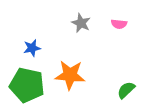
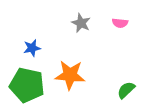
pink semicircle: moved 1 px right, 1 px up
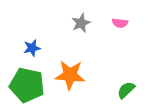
gray star: rotated 24 degrees clockwise
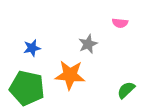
gray star: moved 7 px right, 21 px down
green pentagon: moved 3 px down
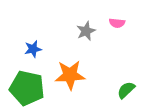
pink semicircle: moved 3 px left
gray star: moved 2 px left, 13 px up
blue star: moved 1 px right, 1 px down
orange star: rotated 8 degrees counterclockwise
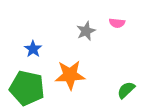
blue star: rotated 24 degrees counterclockwise
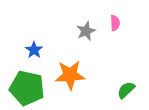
pink semicircle: moved 2 px left; rotated 98 degrees counterclockwise
blue star: moved 1 px right, 1 px down
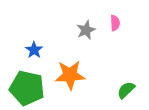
gray star: moved 1 px up
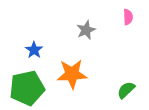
pink semicircle: moved 13 px right, 6 px up
orange star: moved 2 px right, 1 px up
green pentagon: rotated 24 degrees counterclockwise
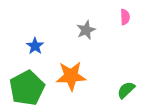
pink semicircle: moved 3 px left
blue star: moved 1 px right, 4 px up
orange star: moved 1 px left, 2 px down
green pentagon: rotated 16 degrees counterclockwise
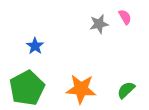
pink semicircle: rotated 28 degrees counterclockwise
gray star: moved 13 px right, 6 px up; rotated 12 degrees clockwise
orange star: moved 10 px right, 13 px down; rotated 8 degrees clockwise
